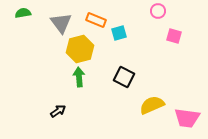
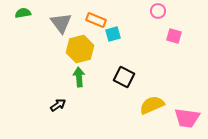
cyan square: moved 6 px left, 1 px down
black arrow: moved 6 px up
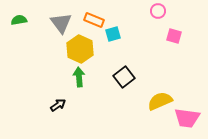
green semicircle: moved 4 px left, 7 px down
orange rectangle: moved 2 px left
yellow hexagon: rotated 20 degrees counterclockwise
black square: rotated 25 degrees clockwise
yellow semicircle: moved 8 px right, 4 px up
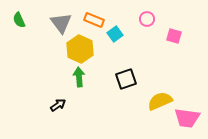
pink circle: moved 11 px left, 8 px down
green semicircle: rotated 105 degrees counterclockwise
cyan square: moved 2 px right; rotated 21 degrees counterclockwise
black square: moved 2 px right, 2 px down; rotated 20 degrees clockwise
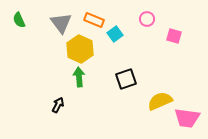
black arrow: rotated 28 degrees counterclockwise
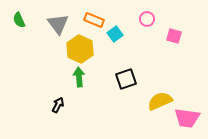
gray triangle: moved 3 px left, 1 px down
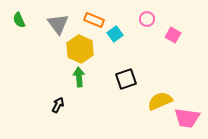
pink square: moved 1 px left, 1 px up; rotated 14 degrees clockwise
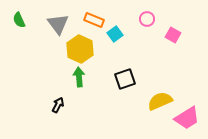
black square: moved 1 px left
pink trapezoid: rotated 40 degrees counterclockwise
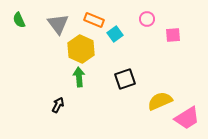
pink square: rotated 35 degrees counterclockwise
yellow hexagon: moved 1 px right
